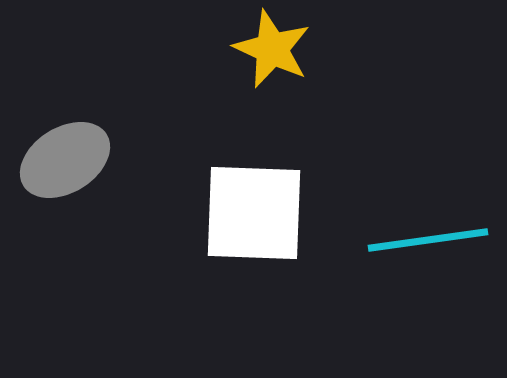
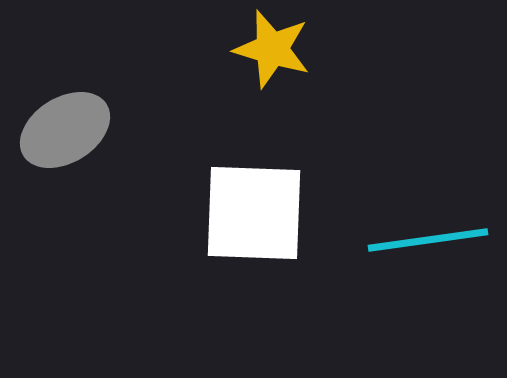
yellow star: rotated 8 degrees counterclockwise
gray ellipse: moved 30 px up
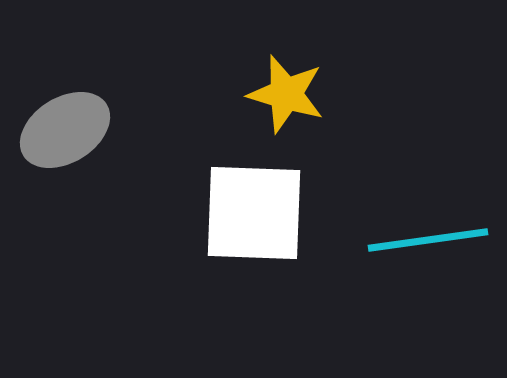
yellow star: moved 14 px right, 45 px down
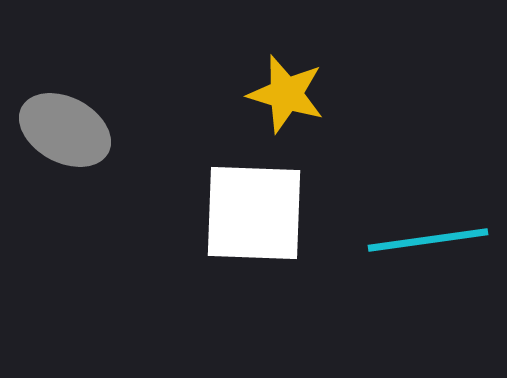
gray ellipse: rotated 60 degrees clockwise
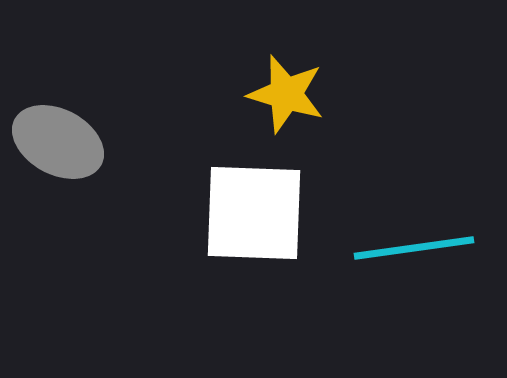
gray ellipse: moved 7 px left, 12 px down
cyan line: moved 14 px left, 8 px down
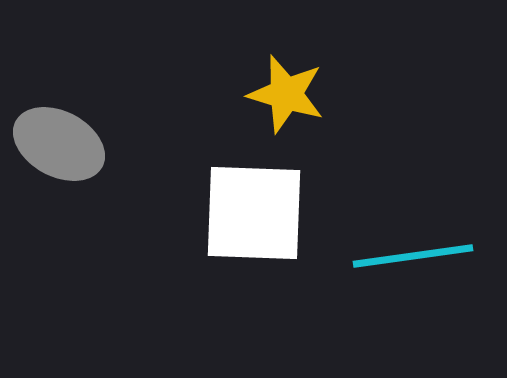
gray ellipse: moved 1 px right, 2 px down
cyan line: moved 1 px left, 8 px down
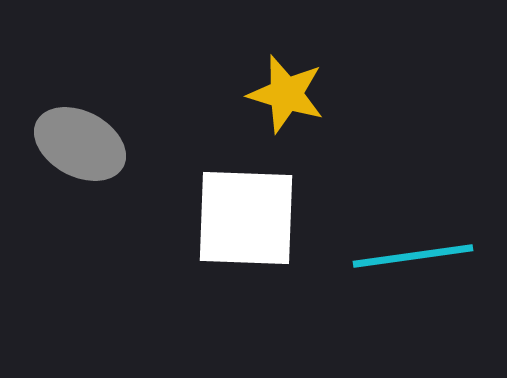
gray ellipse: moved 21 px right
white square: moved 8 px left, 5 px down
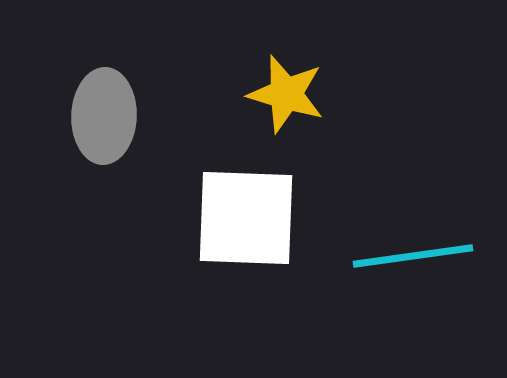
gray ellipse: moved 24 px right, 28 px up; rotated 64 degrees clockwise
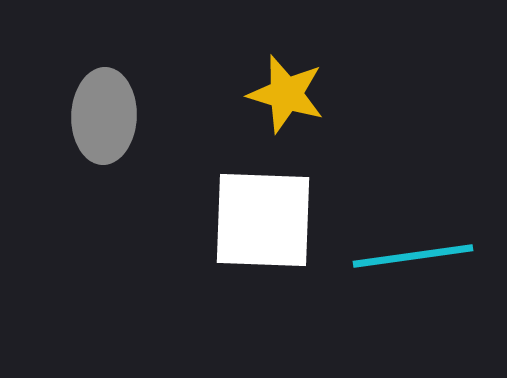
white square: moved 17 px right, 2 px down
